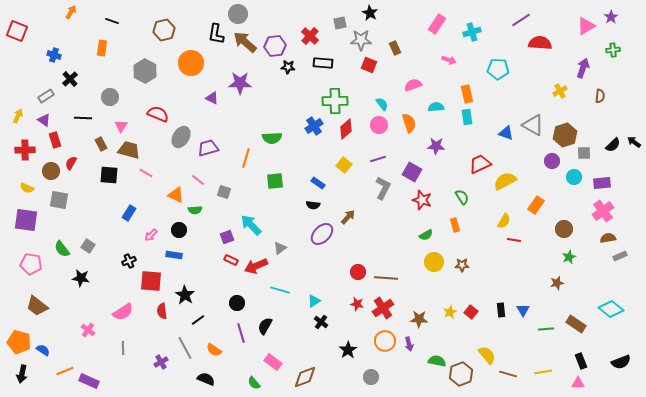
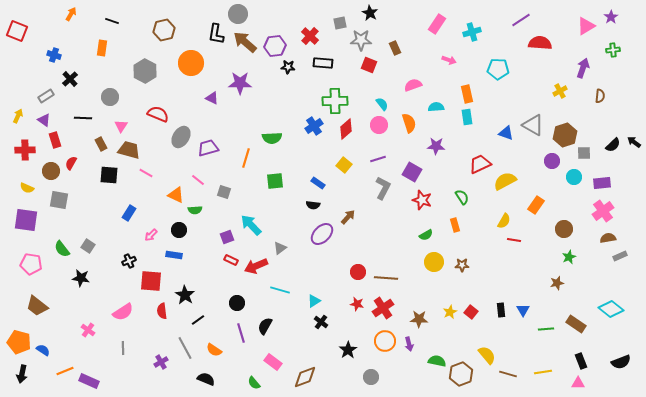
orange arrow at (71, 12): moved 2 px down
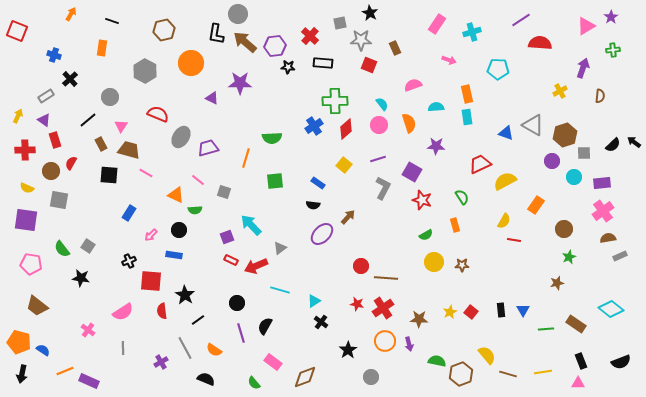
black line at (83, 118): moved 5 px right, 2 px down; rotated 42 degrees counterclockwise
red circle at (358, 272): moved 3 px right, 6 px up
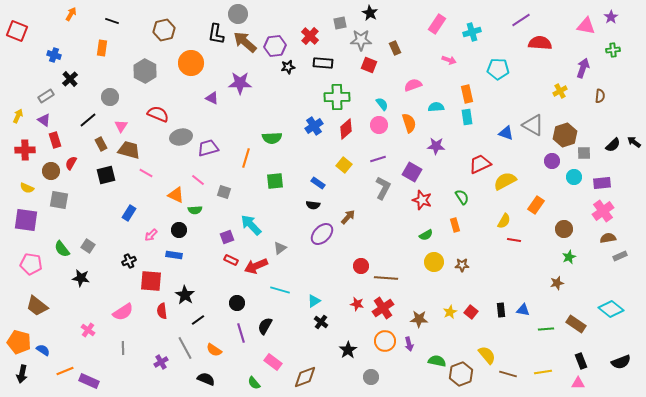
pink triangle at (586, 26): rotated 42 degrees clockwise
black star at (288, 67): rotated 16 degrees counterclockwise
green cross at (335, 101): moved 2 px right, 4 px up
gray ellipse at (181, 137): rotated 45 degrees clockwise
black square at (109, 175): moved 3 px left; rotated 18 degrees counterclockwise
blue triangle at (523, 310): rotated 48 degrees counterclockwise
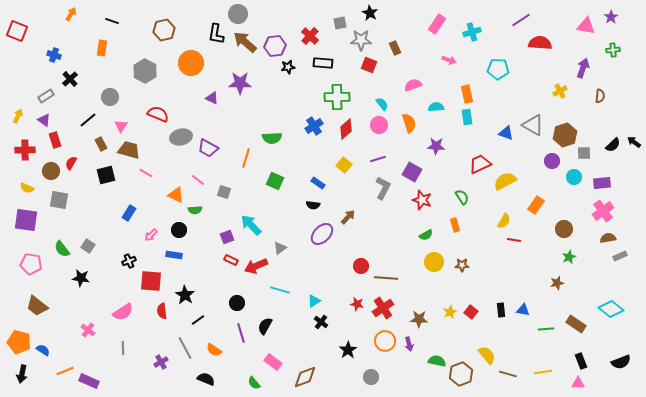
purple trapezoid at (208, 148): rotated 135 degrees counterclockwise
green square at (275, 181): rotated 30 degrees clockwise
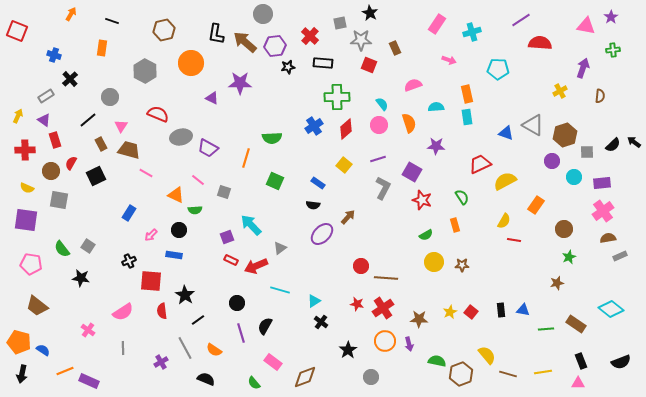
gray circle at (238, 14): moved 25 px right
gray square at (584, 153): moved 3 px right, 1 px up
black square at (106, 175): moved 10 px left, 1 px down; rotated 12 degrees counterclockwise
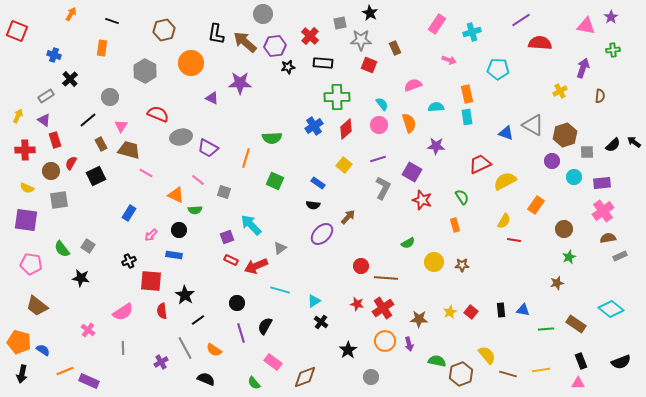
gray square at (59, 200): rotated 18 degrees counterclockwise
green semicircle at (426, 235): moved 18 px left, 8 px down
yellow line at (543, 372): moved 2 px left, 2 px up
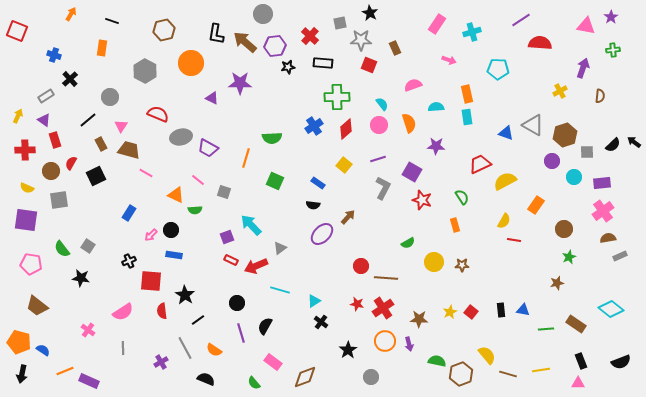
black circle at (179, 230): moved 8 px left
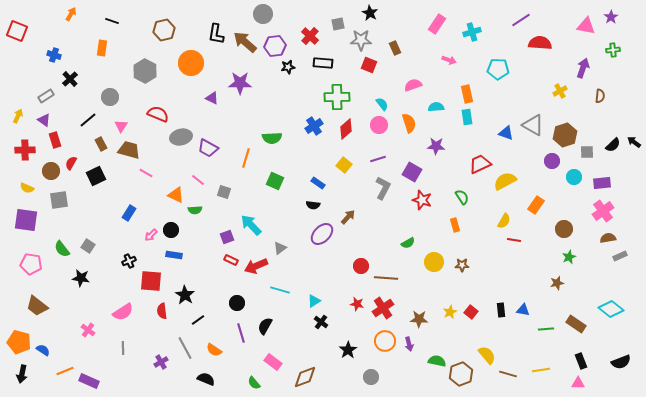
gray square at (340, 23): moved 2 px left, 1 px down
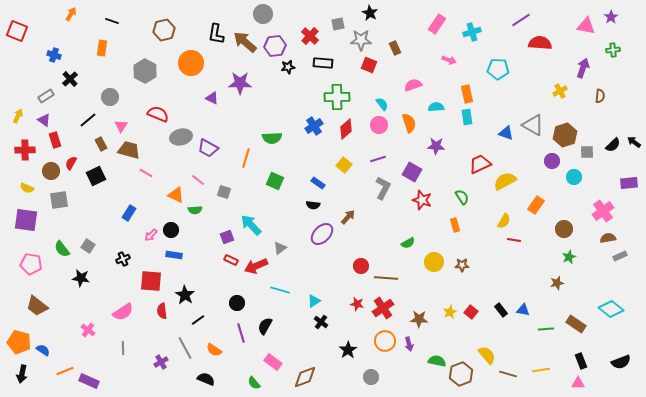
purple rectangle at (602, 183): moved 27 px right
black cross at (129, 261): moved 6 px left, 2 px up
black rectangle at (501, 310): rotated 32 degrees counterclockwise
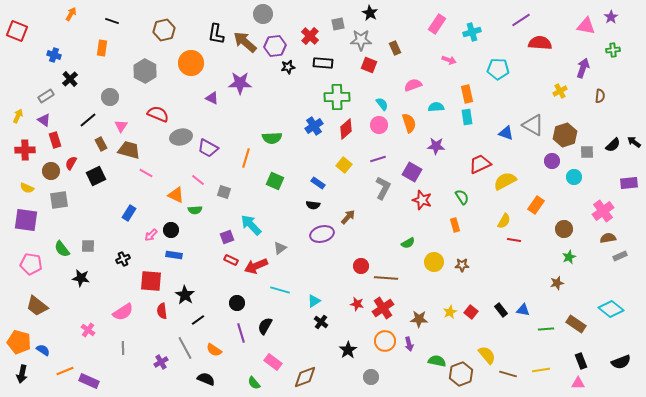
purple ellipse at (322, 234): rotated 30 degrees clockwise
gray square at (88, 246): rotated 32 degrees counterclockwise
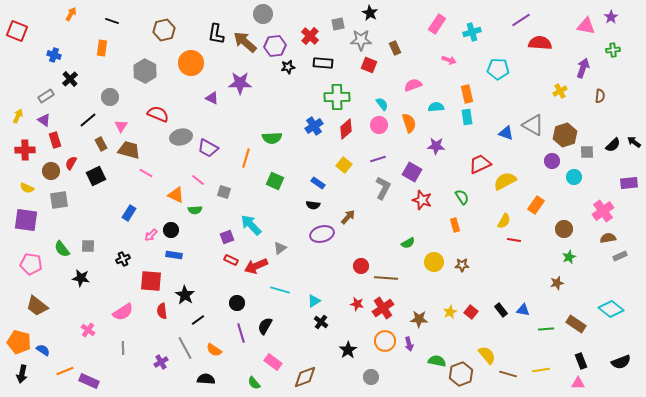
black semicircle at (206, 379): rotated 18 degrees counterclockwise
